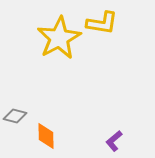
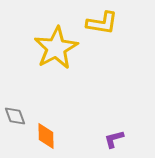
yellow star: moved 3 px left, 10 px down
gray diamond: rotated 55 degrees clockwise
purple L-shape: moved 2 px up; rotated 25 degrees clockwise
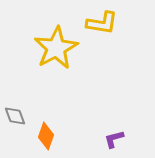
orange diamond: rotated 20 degrees clockwise
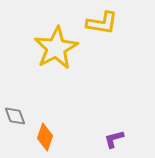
orange diamond: moved 1 px left, 1 px down
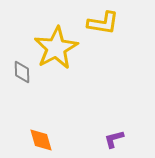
yellow L-shape: moved 1 px right
gray diamond: moved 7 px right, 44 px up; rotated 20 degrees clockwise
orange diamond: moved 4 px left, 3 px down; rotated 36 degrees counterclockwise
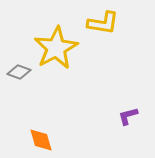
gray diamond: moved 3 px left; rotated 70 degrees counterclockwise
purple L-shape: moved 14 px right, 23 px up
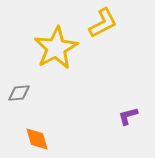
yellow L-shape: rotated 36 degrees counterclockwise
gray diamond: moved 21 px down; rotated 25 degrees counterclockwise
orange diamond: moved 4 px left, 1 px up
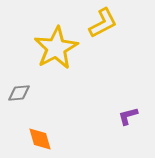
orange diamond: moved 3 px right
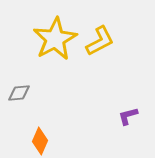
yellow L-shape: moved 3 px left, 18 px down
yellow star: moved 1 px left, 9 px up
orange diamond: moved 2 px down; rotated 40 degrees clockwise
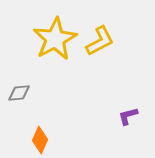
orange diamond: moved 1 px up
